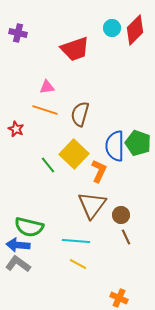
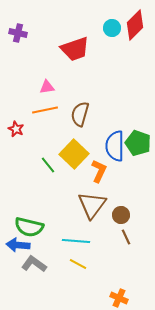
red diamond: moved 5 px up
orange line: rotated 30 degrees counterclockwise
gray L-shape: moved 16 px right
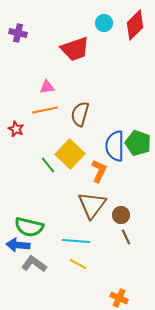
cyan circle: moved 8 px left, 5 px up
yellow square: moved 4 px left
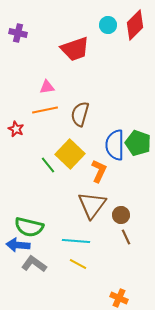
cyan circle: moved 4 px right, 2 px down
blue semicircle: moved 1 px up
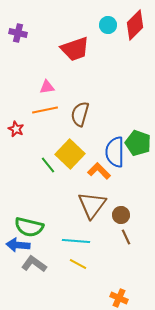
blue semicircle: moved 7 px down
orange L-shape: rotated 70 degrees counterclockwise
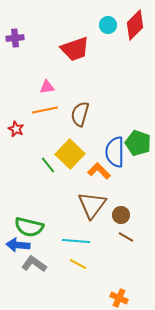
purple cross: moved 3 px left, 5 px down; rotated 18 degrees counterclockwise
brown line: rotated 35 degrees counterclockwise
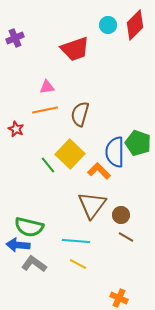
purple cross: rotated 18 degrees counterclockwise
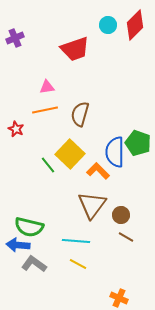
orange L-shape: moved 1 px left
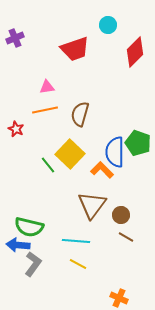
red diamond: moved 27 px down
orange L-shape: moved 4 px right, 1 px up
gray L-shape: moved 1 px left; rotated 90 degrees clockwise
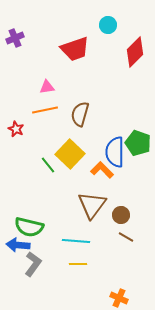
yellow line: rotated 30 degrees counterclockwise
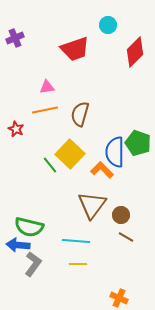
green line: moved 2 px right
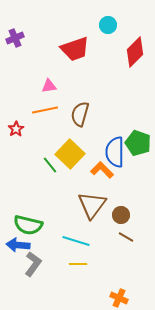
pink triangle: moved 2 px right, 1 px up
red star: rotated 14 degrees clockwise
green semicircle: moved 1 px left, 2 px up
cyan line: rotated 12 degrees clockwise
